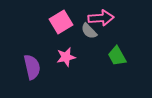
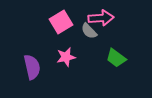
green trapezoid: moved 1 px left, 2 px down; rotated 25 degrees counterclockwise
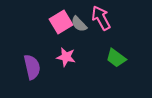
pink arrow: rotated 115 degrees counterclockwise
gray semicircle: moved 10 px left, 7 px up
pink star: rotated 24 degrees clockwise
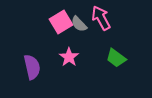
pink star: moved 3 px right; rotated 24 degrees clockwise
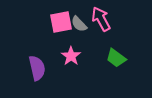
pink arrow: moved 1 px down
pink square: rotated 20 degrees clockwise
pink star: moved 2 px right, 1 px up
purple semicircle: moved 5 px right, 1 px down
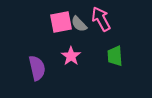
green trapezoid: moved 1 px left, 2 px up; rotated 50 degrees clockwise
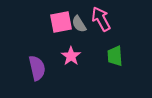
gray semicircle: rotated 12 degrees clockwise
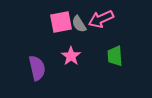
pink arrow: rotated 85 degrees counterclockwise
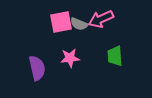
gray semicircle: rotated 36 degrees counterclockwise
pink star: moved 1 px left, 2 px down; rotated 30 degrees clockwise
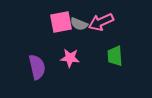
pink arrow: moved 3 px down
pink star: rotated 12 degrees clockwise
purple semicircle: moved 1 px up
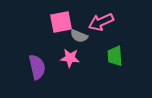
gray semicircle: moved 12 px down
